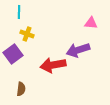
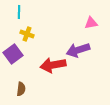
pink triangle: rotated 16 degrees counterclockwise
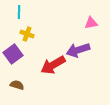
red arrow: rotated 20 degrees counterclockwise
brown semicircle: moved 4 px left, 4 px up; rotated 80 degrees counterclockwise
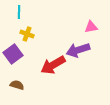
pink triangle: moved 4 px down
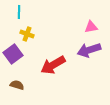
purple arrow: moved 11 px right
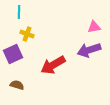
pink triangle: moved 3 px right
purple square: rotated 12 degrees clockwise
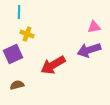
brown semicircle: rotated 32 degrees counterclockwise
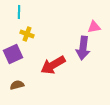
purple arrow: moved 6 px left, 2 px up; rotated 65 degrees counterclockwise
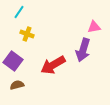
cyan line: rotated 32 degrees clockwise
purple arrow: moved 2 px down; rotated 10 degrees clockwise
purple square: moved 7 px down; rotated 30 degrees counterclockwise
